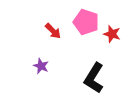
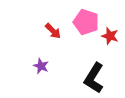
red star: moved 2 px left, 2 px down
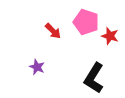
purple star: moved 4 px left, 1 px down
